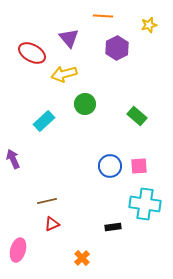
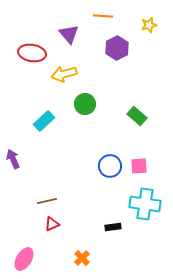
purple triangle: moved 4 px up
red ellipse: rotated 20 degrees counterclockwise
pink ellipse: moved 6 px right, 9 px down; rotated 15 degrees clockwise
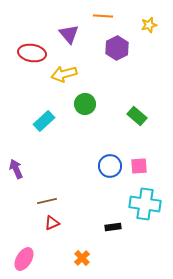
purple arrow: moved 3 px right, 10 px down
red triangle: moved 1 px up
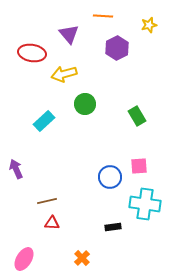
green rectangle: rotated 18 degrees clockwise
blue circle: moved 11 px down
red triangle: rotated 28 degrees clockwise
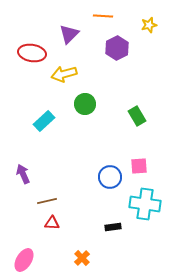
purple triangle: rotated 25 degrees clockwise
purple arrow: moved 7 px right, 5 px down
pink ellipse: moved 1 px down
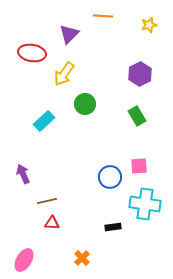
purple hexagon: moved 23 px right, 26 px down
yellow arrow: rotated 40 degrees counterclockwise
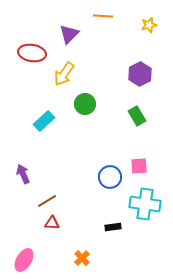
brown line: rotated 18 degrees counterclockwise
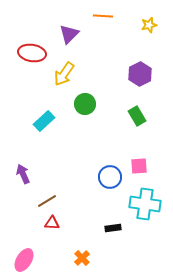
black rectangle: moved 1 px down
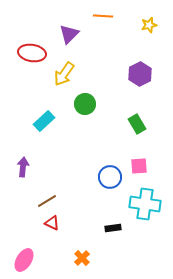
green rectangle: moved 8 px down
purple arrow: moved 7 px up; rotated 30 degrees clockwise
red triangle: rotated 21 degrees clockwise
